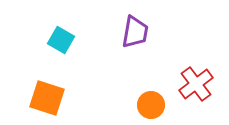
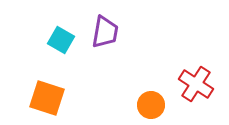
purple trapezoid: moved 30 px left
red cross: rotated 20 degrees counterclockwise
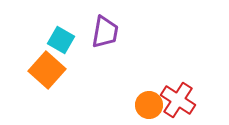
red cross: moved 18 px left, 16 px down
orange square: moved 28 px up; rotated 24 degrees clockwise
orange circle: moved 2 px left
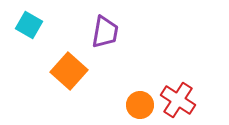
cyan square: moved 32 px left, 15 px up
orange square: moved 22 px right, 1 px down
orange circle: moved 9 px left
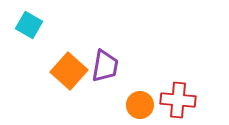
purple trapezoid: moved 34 px down
red cross: rotated 28 degrees counterclockwise
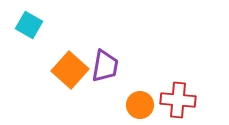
orange square: moved 1 px right, 1 px up
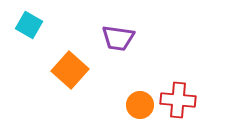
purple trapezoid: moved 13 px right, 28 px up; rotated 88 degrees clockwise
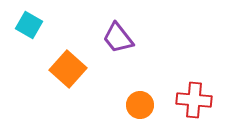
purple trapezoid: rotated 44 degrees clockwise
orange square: moved 2 px left, 1 px up
red cross: moved 16 px right
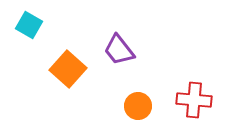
purple trapezoid: moved 1 px right, 12 px down
orange circle: moved 2 px left, 1 px down
